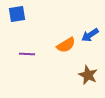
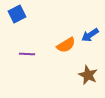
blue square: rotated 18 degrees counterclockwise
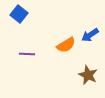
blue square: moved 2 px right; rotated 24 degrees counterclockwise
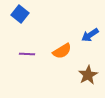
blue square: moved 1 px right
orange semicircle: moved 4 px left, 6 px down
brown star: rotated 18 degrees clockwise
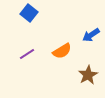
blue square: moved 9 px right, 1 px up
blue arrow: moved 1 px right
purple line: rotated 35 degrees counterclockwise
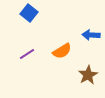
blue arrow: rotated 36 degrees clockwise
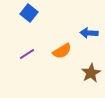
blue arrow: moved 2 px left, 2 px up
brown star: moved 3 px right, 2 px up
